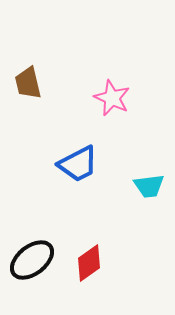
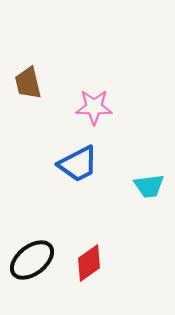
pink star: moved 18 px left, 9 px down; rotated 24 degrees counterclockwise
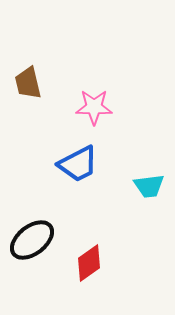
black ellipse: moved 20 px up
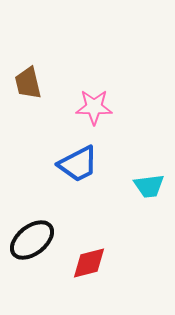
red diamond: rotated 21 degrees clockwise
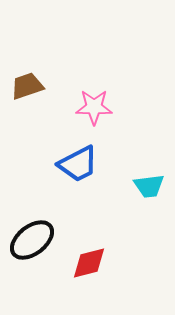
brown trapezoid: moved 1 px left, 3 px down; rotated 84 degrees clockwise
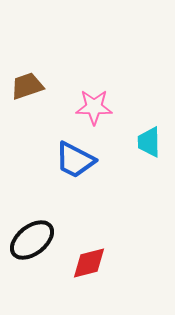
blue trapezoid: moved 3 px left, 4 px up; rotated 54 degrees clockwise
cyan trapezoid: moved 44 px up; rotated 96 degrees clockwise
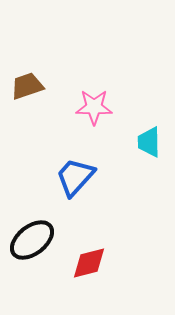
blue trapezoid: moved 17 px down; rotated 105 degrees clockwise
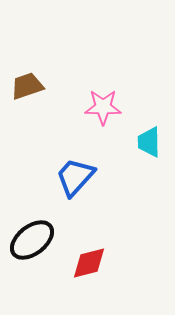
pink star: moved 9 px right
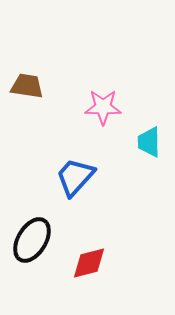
brown trapezoid: rotated 28 degrees clockwise
black ellipse: rotated 21 degrees counterclockwise
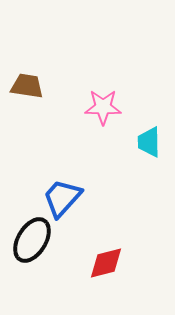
blue trapezoid: moved 13 px left, 21 px down
red diamond: moved 17 px right
